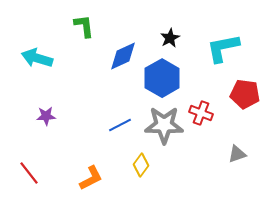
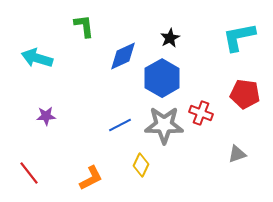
cyan L-shape: moved 16 px right, 11 px up
yellow diamond: rotated 10 degrees counterclockwise
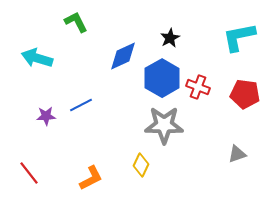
green L-shape: moved 8 px left, 4 px up; rotated 20 degrees counterclockwise
red cross: moved 3 px left, 26 px up
blue line: moved 39 px left, 20 px up
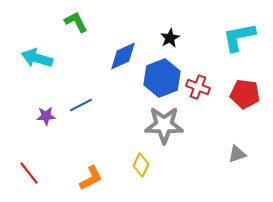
blue hexagon: rotated 9 degrees clockwise
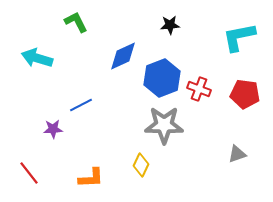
black star: moved 13 px up; rotated 24 degrees clockwise
red cross: moved 1 px right, 2 px down
purple star: moved 7 px right, 13 px down
orange L-shape: rotated 24 degrees clockwise
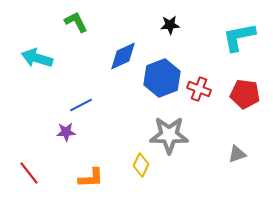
gray star: moved 5 px right, 10 px down
purple star: moved 13 px right, 3 px down
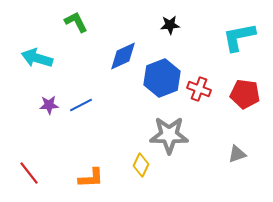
purple star: moved 17 px left, 27 px up
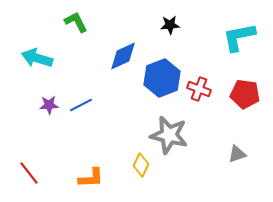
gray star: rotated 12 degrees clockwise
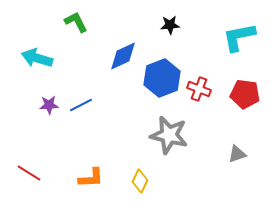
yellow diamond: moved 1 px left, 16 px down
red line: rotated 20 degrees counterclockwise
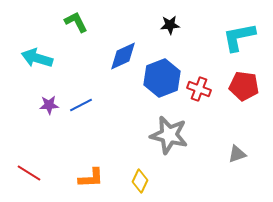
red pentagon: moved 1 px left, 8 px up
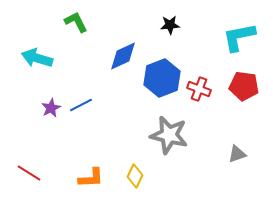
purple star: moved 2 px right, 3 px down; rotated 24 degrees counterclockwise
yellow diamond: moved 5 px left, 5 px up
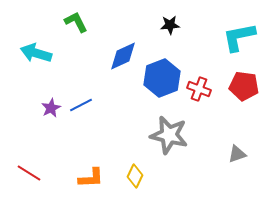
cyan arrow: moved 1 px left, 5 px up
